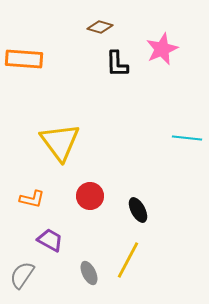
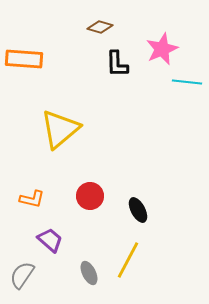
cyan line: moved 56 px up
yellow triangle: moved 13 px up; rotated 27 degrees clockwise
purple trapezoid: rotated 12 degrees clockwise
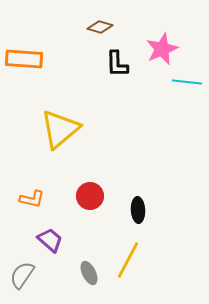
black ellipse: rotated 25 degrees clockwise
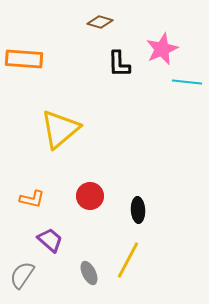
brown diamond: moved 5 px up
black L-shape: moved 2 px right
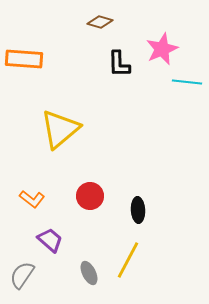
orange L-shape: rotated 25 degrees clockwise
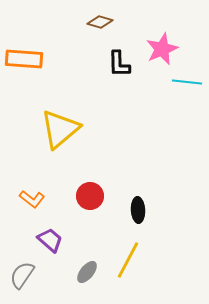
gray ellipse: moved 2 px left, 1 px up; rotated 65 degrees clockwise
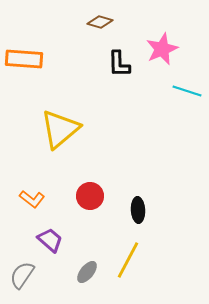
cyan line: moved 9 px down; rotated 12 degrees clockwise
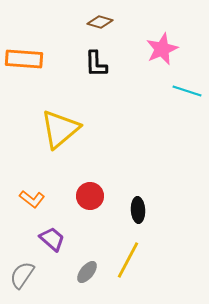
black L-shape: moved 23 px left
purple trapezoid: moved 2 px right, 1 px up
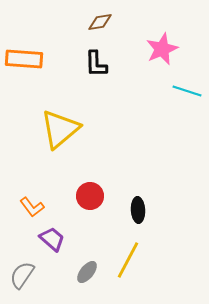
brown diamond: rotated 25 degrees counterclockwise
orange L-shape: moved 8 px down; rotated 15 degrees clockwise
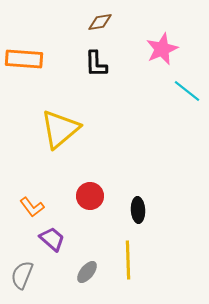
cyan line: rotated 20 degrees clockwise
yellow line: rotated 30 degrees counterclockwise
gray semicircle: rotated 12 degrees counterclockwise
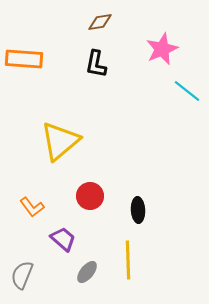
black L-shape: rotated 12 degrees clockwise
yellow triangle: moved 12 px down
purple trapezoid: moved 11 px right
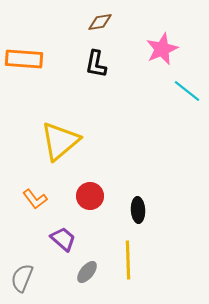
orange L-shape: moved 3 px right, 8 px up
gray semicircle: moved 3 px down
